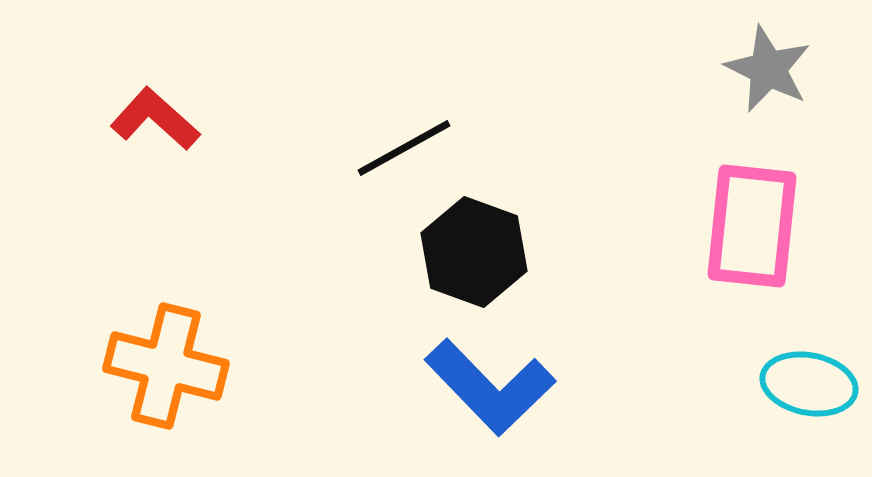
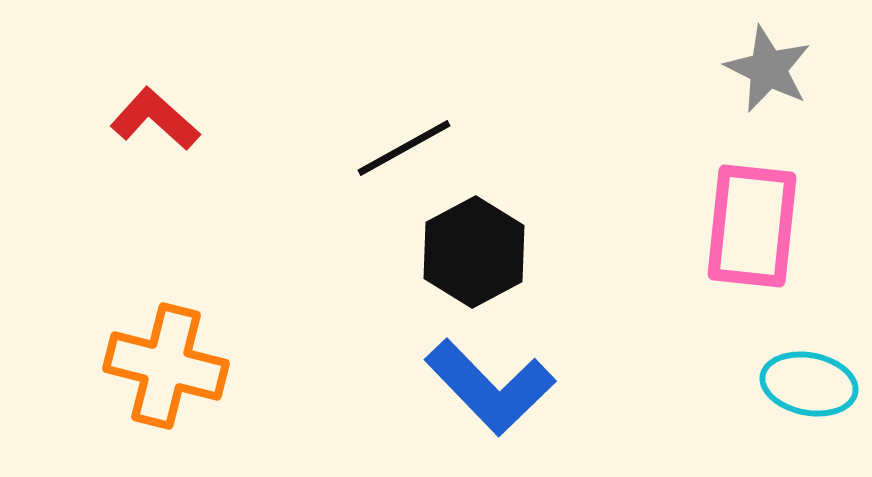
black hexagon: rotated 12 degrees clockwise
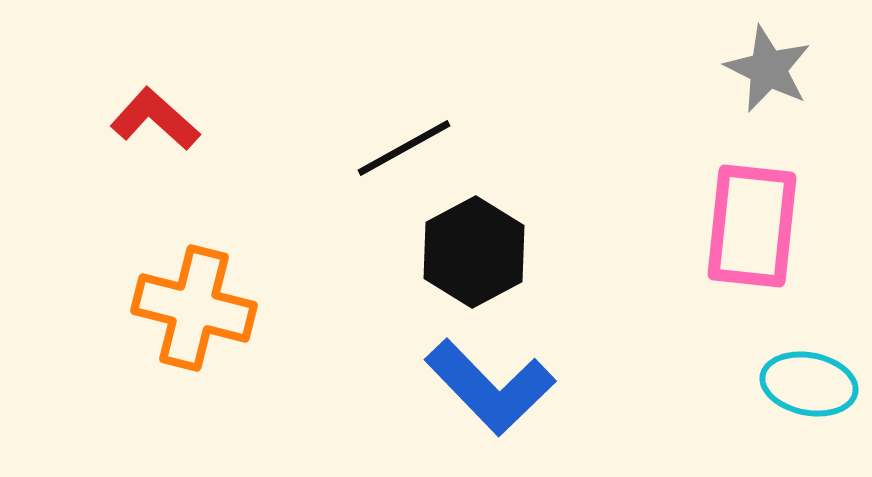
orange cross: moved 28 px right, 58 px up
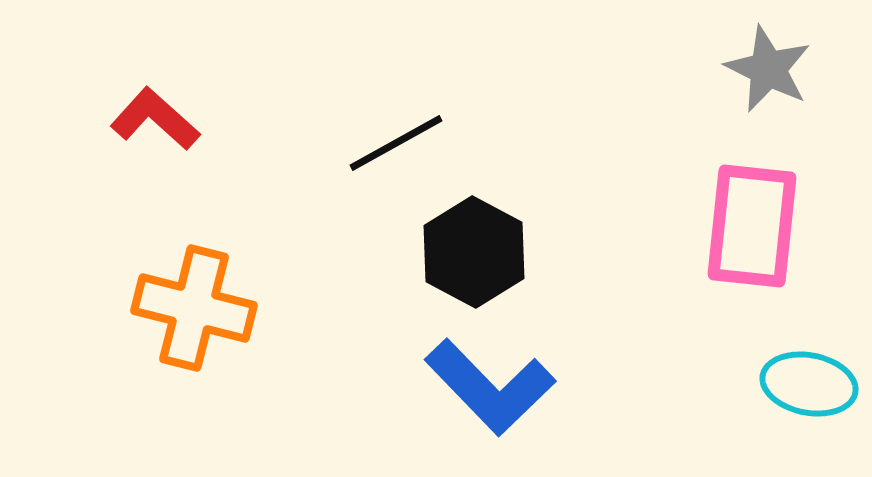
black line: moved 8 px left, 5 px up
black hexagon: rotated 4 degrees counterclockwise
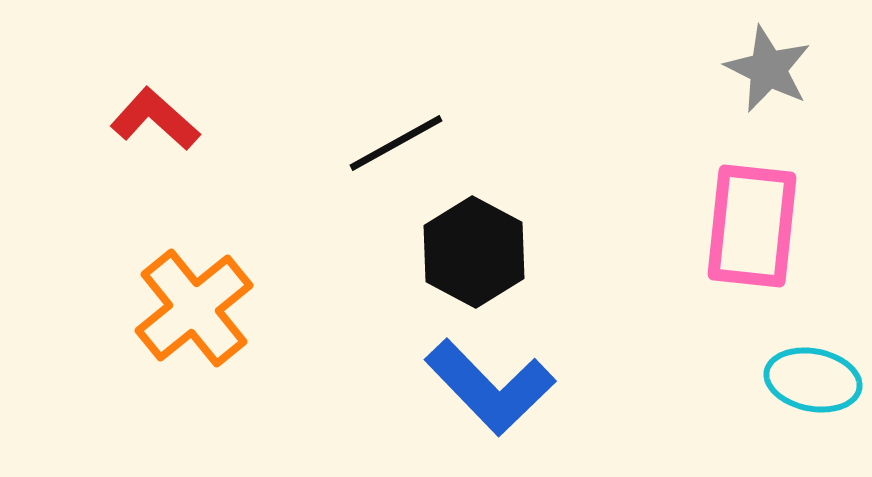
orange cross: rotated 37 degrees clockwise
cyan ellipse: moved 4 px right, 4 px up
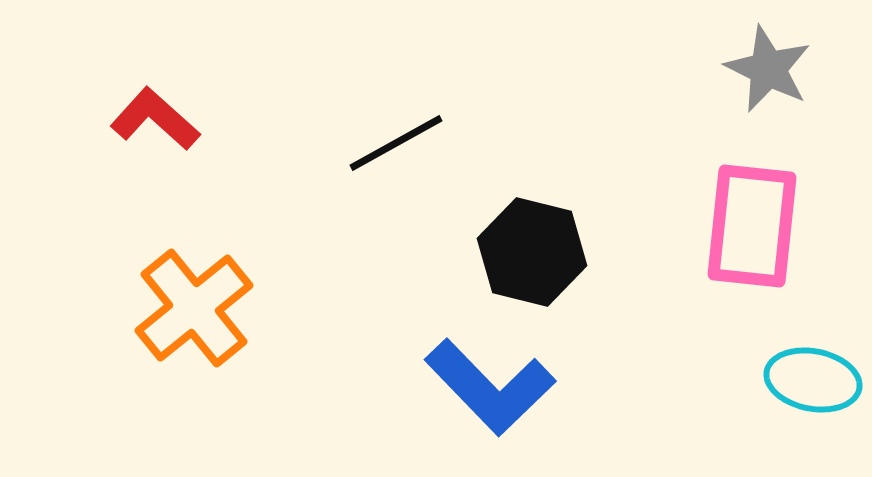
black hexagon: moved 58 px right; rotated 14 degrees counterclockwise
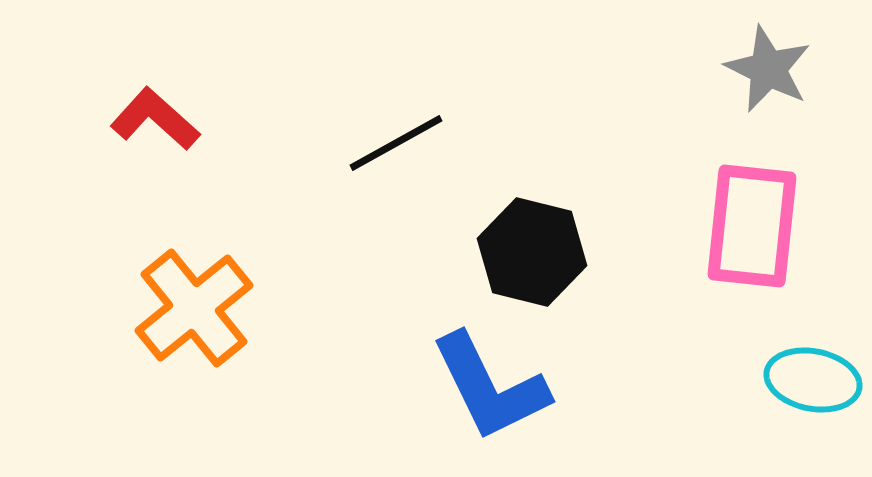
blue L-shape: rotated 18 degrees clockwise
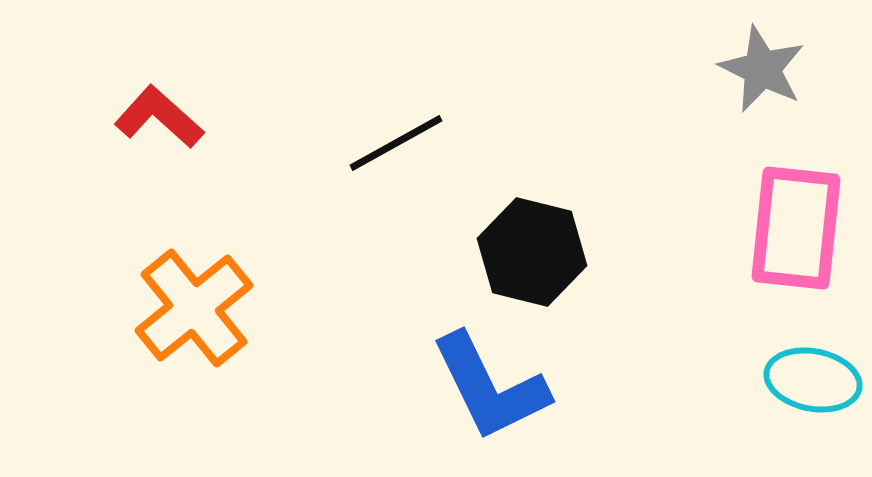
gray star: moved 6 px left
red L-shape: moved 4 px right, 2 px up
pink rectangle: moved 44 px right, 2 px down
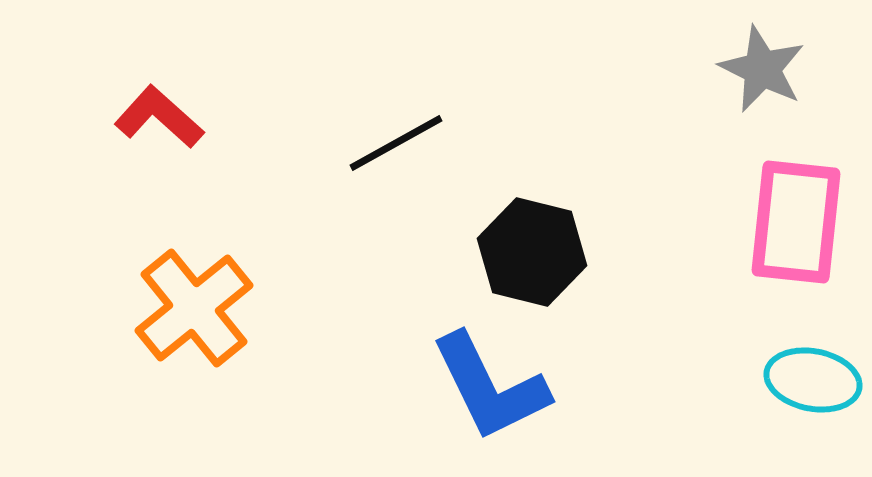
pink rectangle: moved 6 px up
